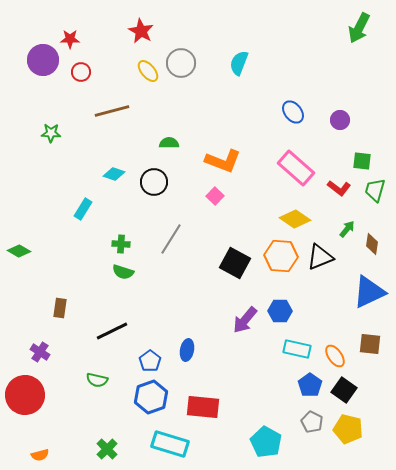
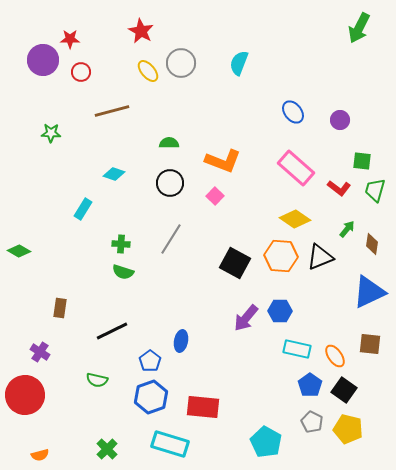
black circle at (154, 182): moved 16 px right, 1 px down
purple arrow at (245, 320): moved 1 px right, 2 px up
blue ellipse at (187, 350): moved 6 px left, 9 px up
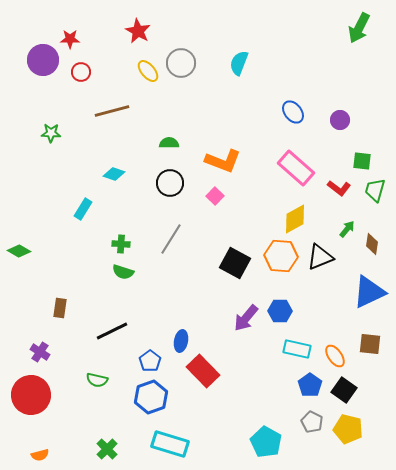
red star at (141, 31): moved 3 px left
yellow diamond at (295, 219): rotated 64 degrees counterclockwise
red circle at (25, 395): moved 6 px right
red rectangle at (203, 407): moved 36 px up; rotated 40 degrees clockwise
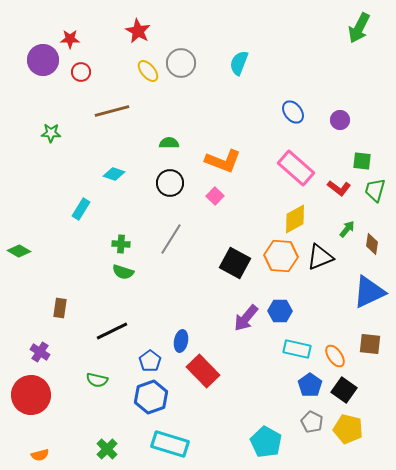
cyan rectangle at (83, 209): moved 2 px left
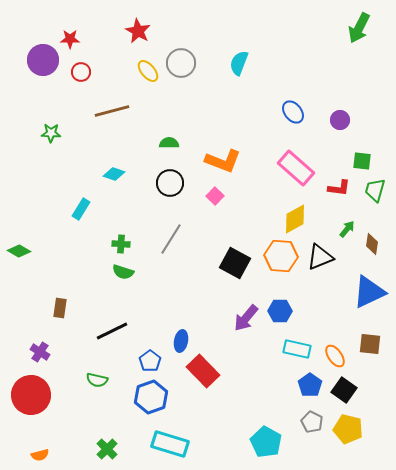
red L-shape at (339, 188): rotated 30 degrees counterclockwise
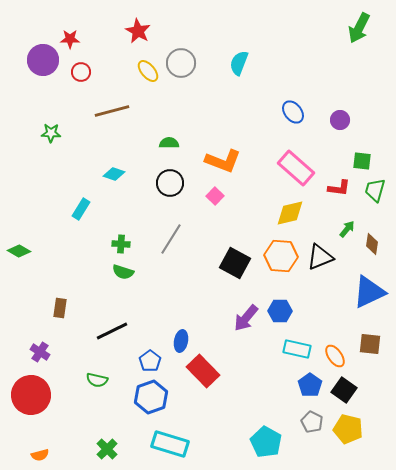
yellow diamond at (295, 219): moved 5 px left, 6 px up; rotated 16 degrees clockwise
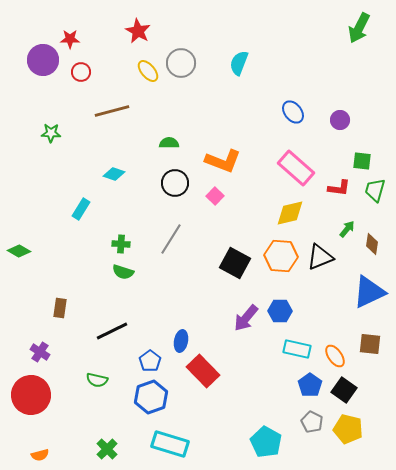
black circle at (170, 183): moved 5 px right
